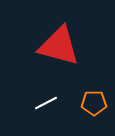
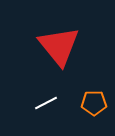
red triangle: rotated 36 degrees clockwise
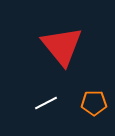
red triangle: moved 3 px right
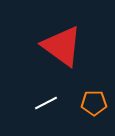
red triangle: rotated 15 degrees counterclockwise
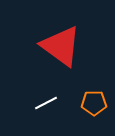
red triangle: moved 1 px left
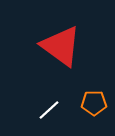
white line: moved 3 px right, 7 px down; rotated 15 degrees counterclockwise
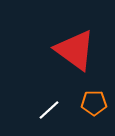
red triangle: moved 14 px right, 4 px down
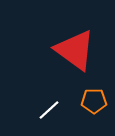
orange pentagon: moved 2 px up
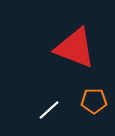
red triangle: moved 2 px up; rotated 15 degrees counterclockwise
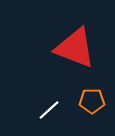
orange pentagon: moved 2 px left
